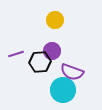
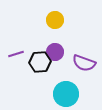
purple circle: moved 3 px right, 1 px down
purple semicircle: moved 12 px right, 9 px up
cyan circle: moved 3 px right, 4 px down
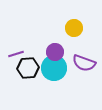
yellow circle: moved 19 px right, 8 px down
black hexagon: moved 12 px left, 6 px down
cyan circle: moved 12 px left, 26 px up
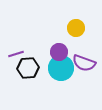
yellow circle: moved 2 px right
purple circle: moved 4 px right
cyan circle: moved 7 px right
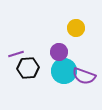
purple semicircle: moved 13 px down
cyan circle: moved 3 px right, 3 px down
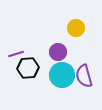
purple circle: moved 1 px left
cyan circle: moved 2 px left, 4 px down
purple semicircle: rotated 55 degrees clockwise
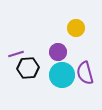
purple semicircle: moved 1 px right, 3 px up
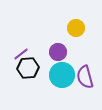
purple line: moved 5 px right; rotated 21 degrees counterclockwise
purple semicircle: moved 4 px down
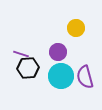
purple line: rotated 56 degrees clockwise
cyan circle: moved 1 px left, 1 px down
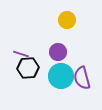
yellow circle: moved 9 px left, 8 px up
purple semicircle: moved 3 px left, 1 px down
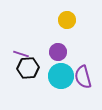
purple semicircle: moved 1 px right, 1 px up
